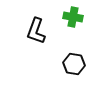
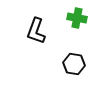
green cross: moved 4 px right, 1 px down
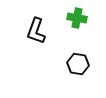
black hexagon: moved 4 px right
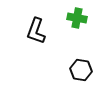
black hexagon: moved 3 px right, 6 px down
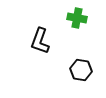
black L-shape: moved 4 px right, 10 px down
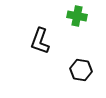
green cross: moved 2 px up
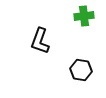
green cross: moved 7 px right; rotated 18 degrees counterclockwise
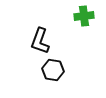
black hexagon: moved 28 px left
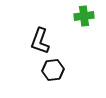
black hexagon: rotated 15 degrees counterclockwise
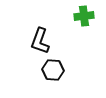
black hexagon: rotated 10 degrees clockwise
